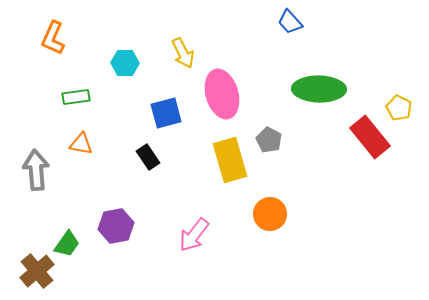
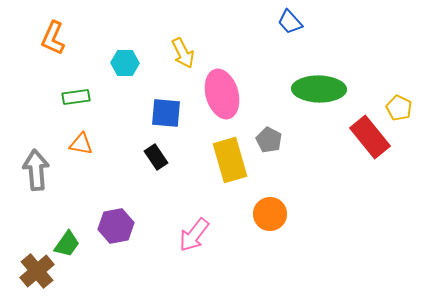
blue square: rotated 20 degrees clockwise
black rectangle: moved 8 px right
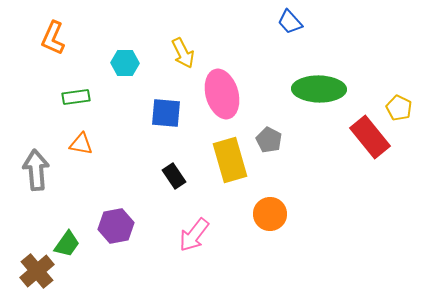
black rectangle: moved 18 px right, 19 px down
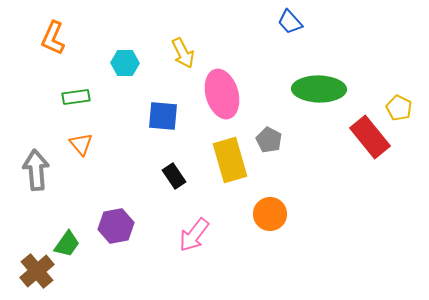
blue square: moved 3 px left, 3 px down
orange triangle: rotated 40 degrees clockwise
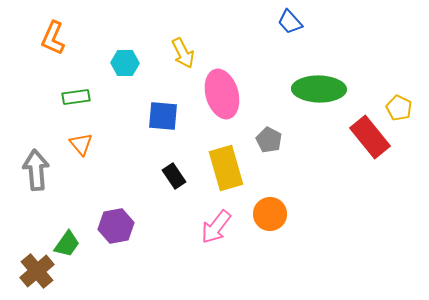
yellow rectangle: moved 4 px left, 8 px down
pink arrow: moved 22 px right, 8 px up
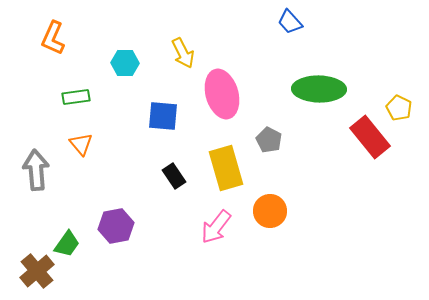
orange circle: moved 3 px up
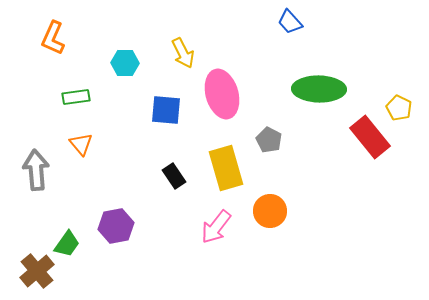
blue square: moved 3 px right, 6 px up
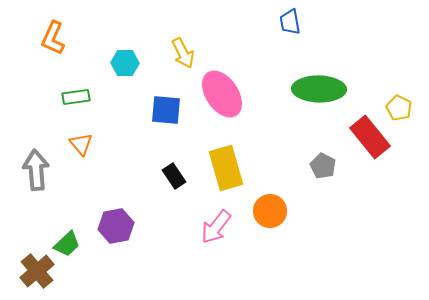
blue trapezoid: rotated 32 degrees clockwise
pink ellipse: rotated 18 degrees counterclockwise
gray pentagon: moved 54 px right, 26 px down
green trapezoid: rotated 12 degrees clockwise
